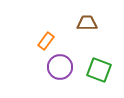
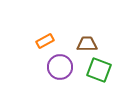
brown trapezoid: moved 21 px down
orange rectangle: moved 1 px left; rotated 24 degrees clockwise
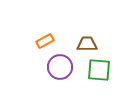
green square: rotated 15 degrees counterclockwise
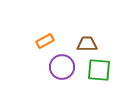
purple circle: moved 2 px right
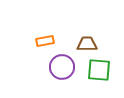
orange rectangle: rotated 18 degrees clockwise
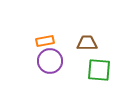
brown trapezoid: moved 1 px up
purple circle: moved 12 px left, 6 px up
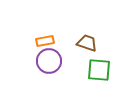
brown trapezoid: rotated 20 degrees clockwise
purple circle: moved 1 px left
